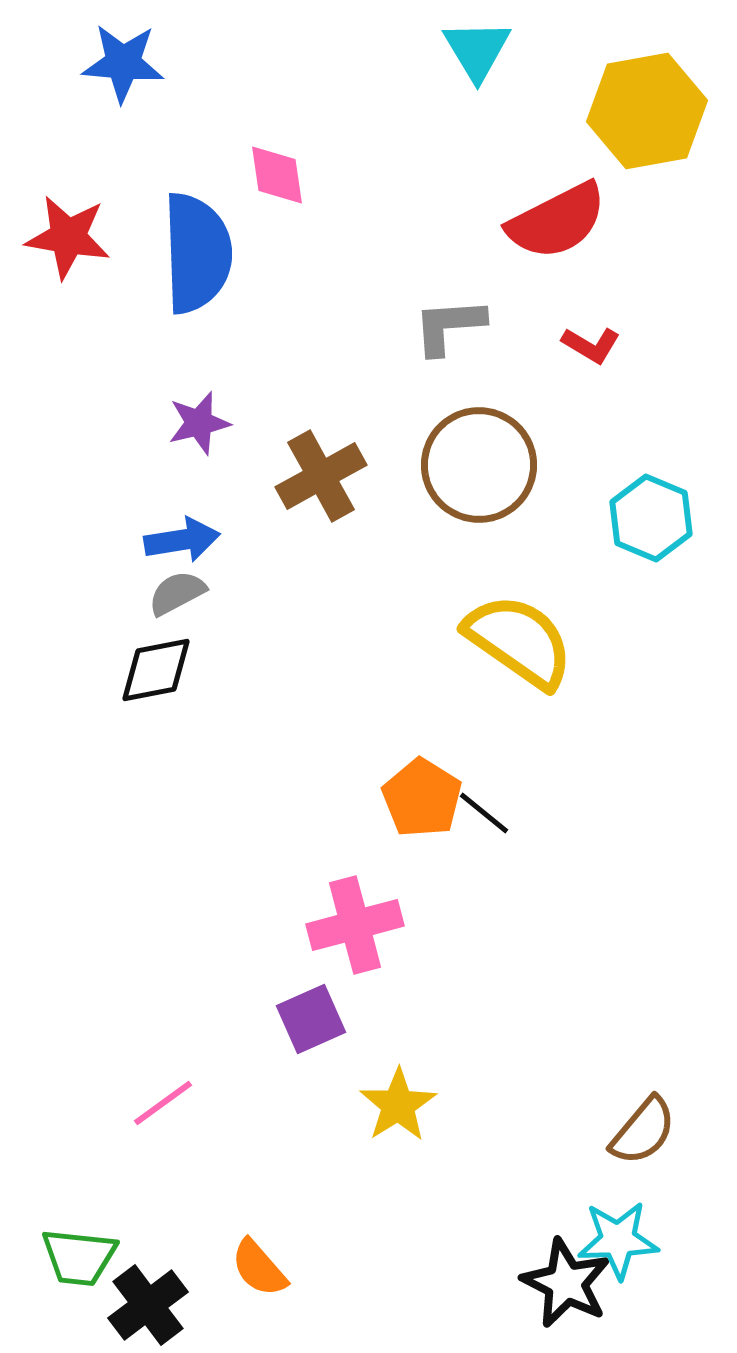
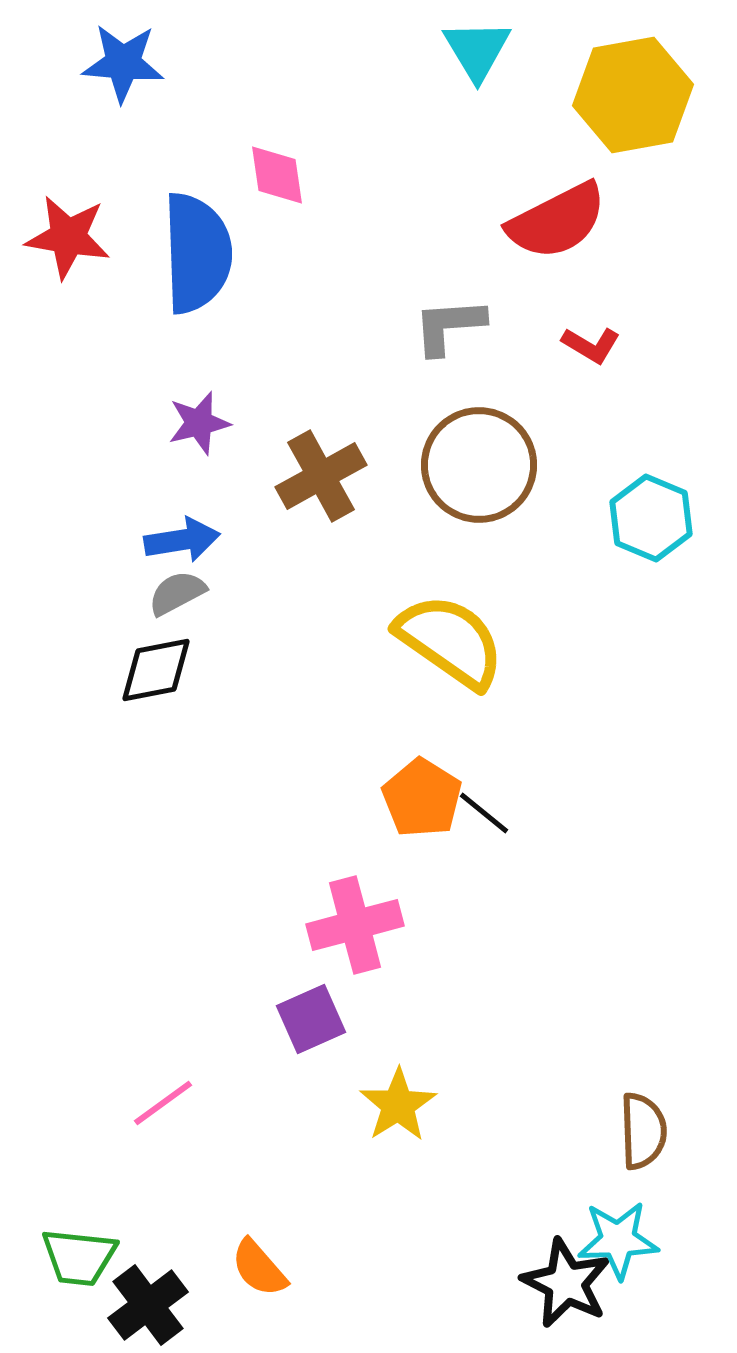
yellow hexagon: moved 14 px left, 16 px up
yellow semicircle: moved 69 px left
brown semicircle: rotated 42 degrees counterclockwise
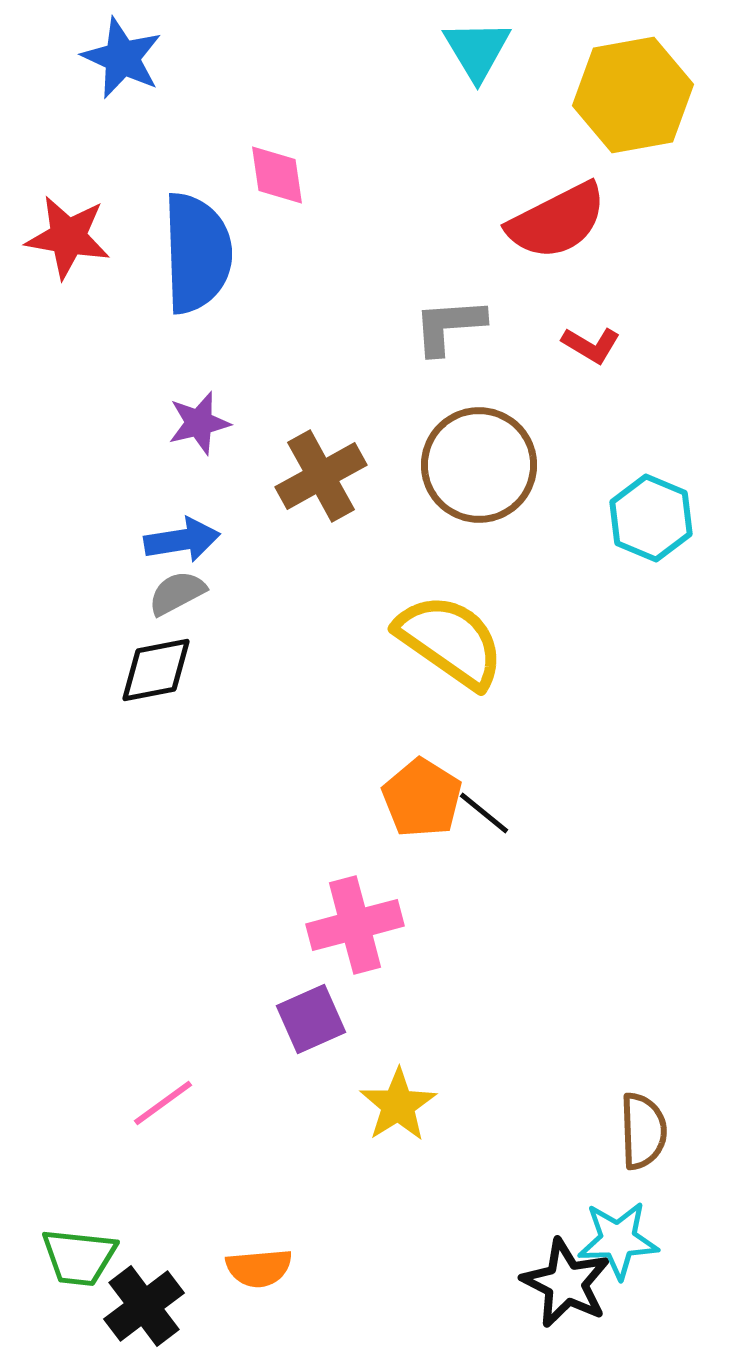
blue star: moved 1 px left, 5 px up; rotated 20 degrees clockwise
orange semicircle: rotated 54 degrees counterclockwise
black cross: moved 4 px left, 1 px down
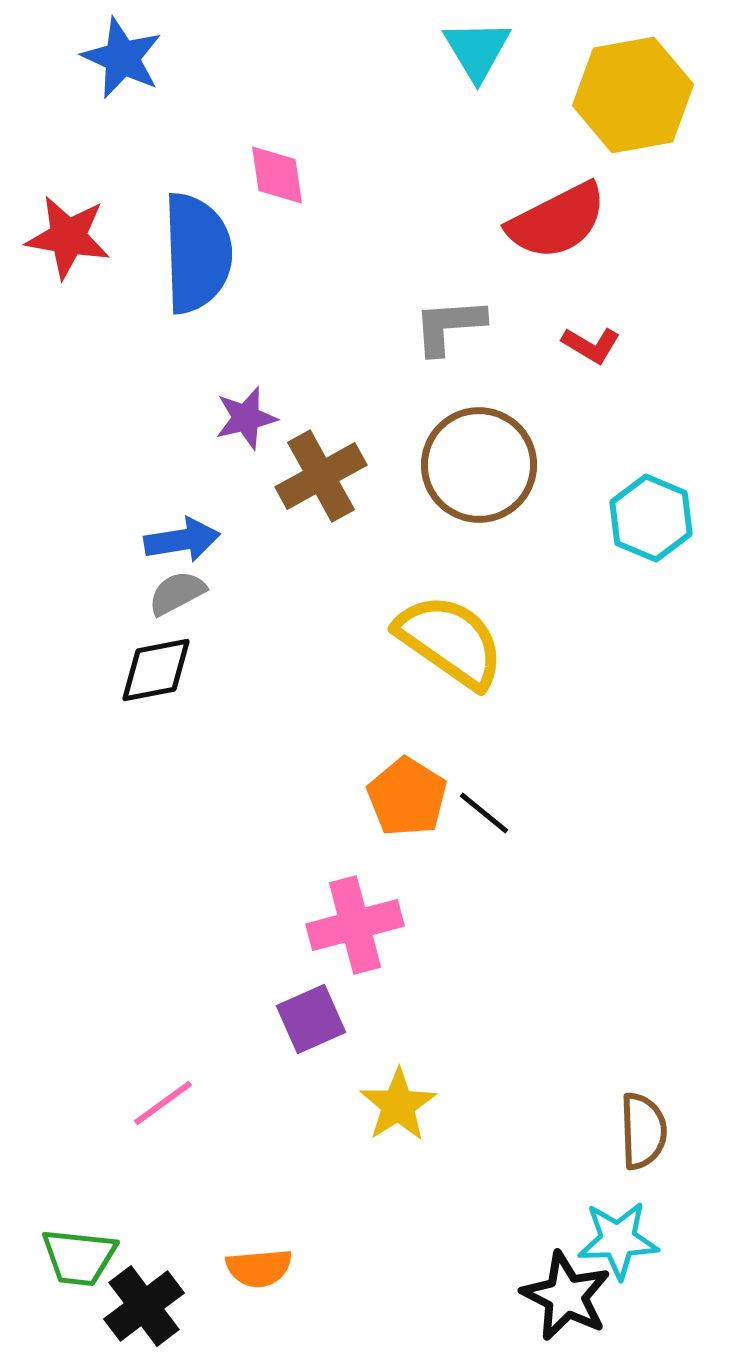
purple star: moved 47 px right, 5 px up
orange pentagon: moved 15 px left, 1 px up
black star: moved 13 px down
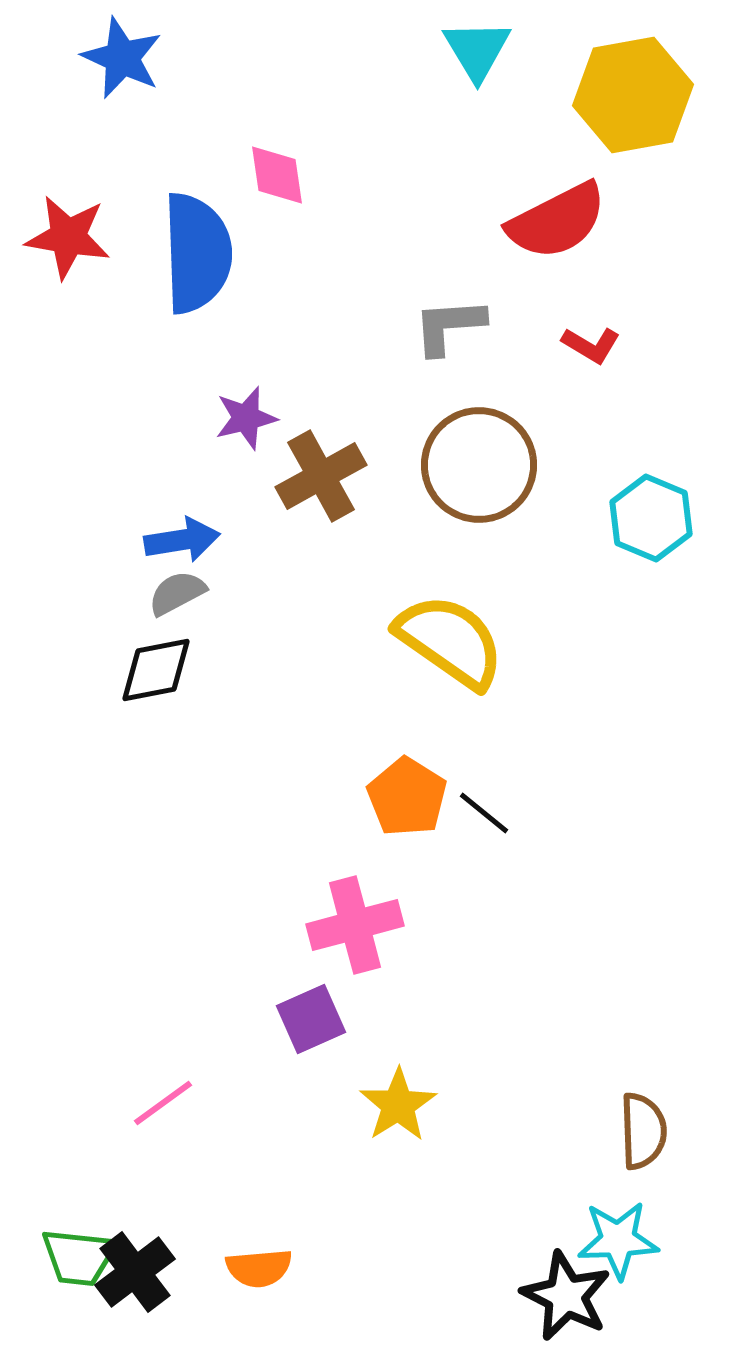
black cross: moved 9 px left, 34 px up
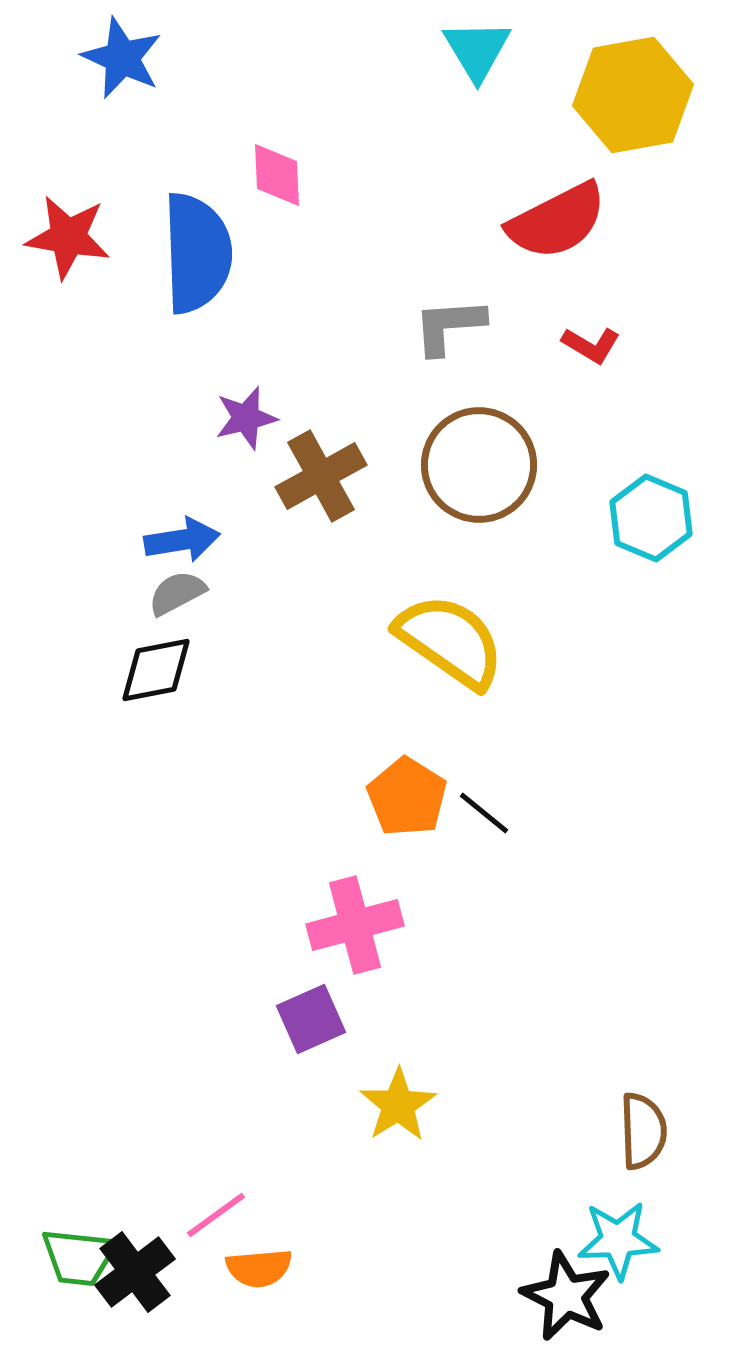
pink diamond: rotated 6 degrees clockwise
pink line: moved 53 px right, 112 px down
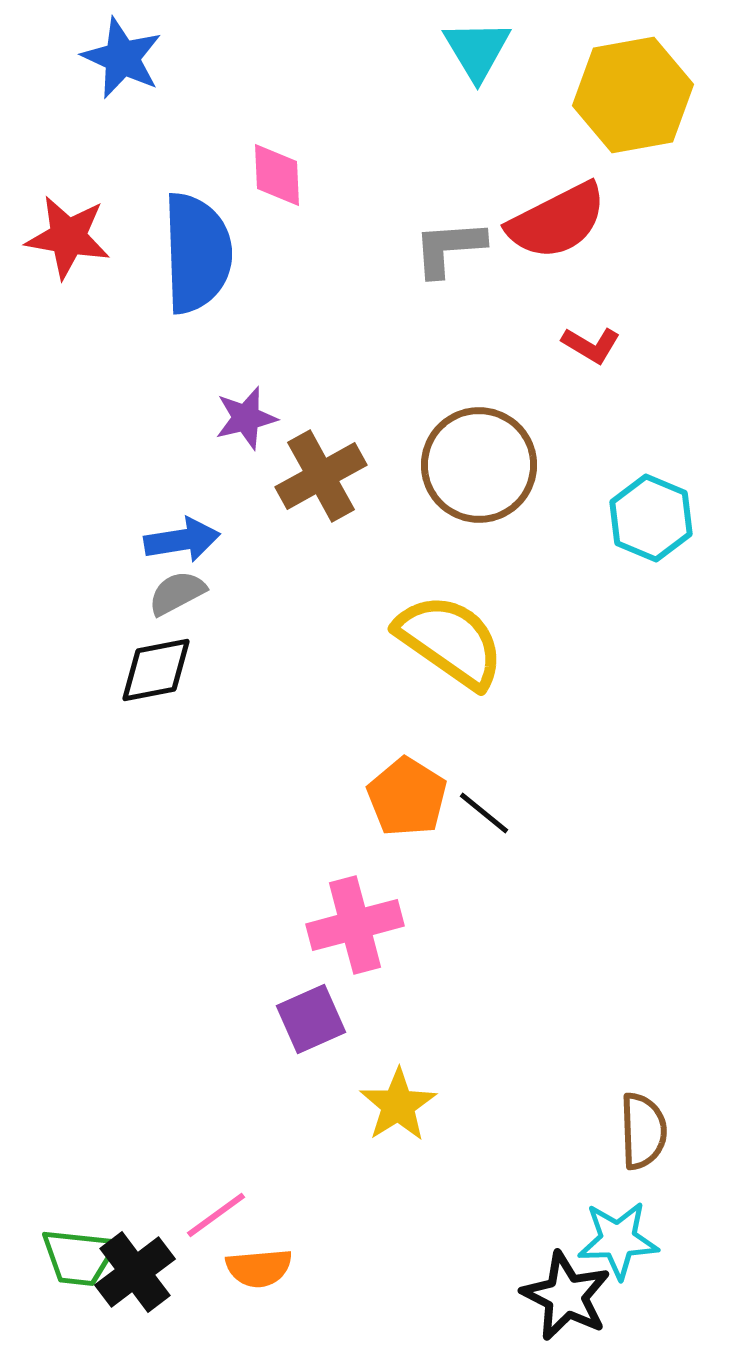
gray L-shape: moved 78 px up
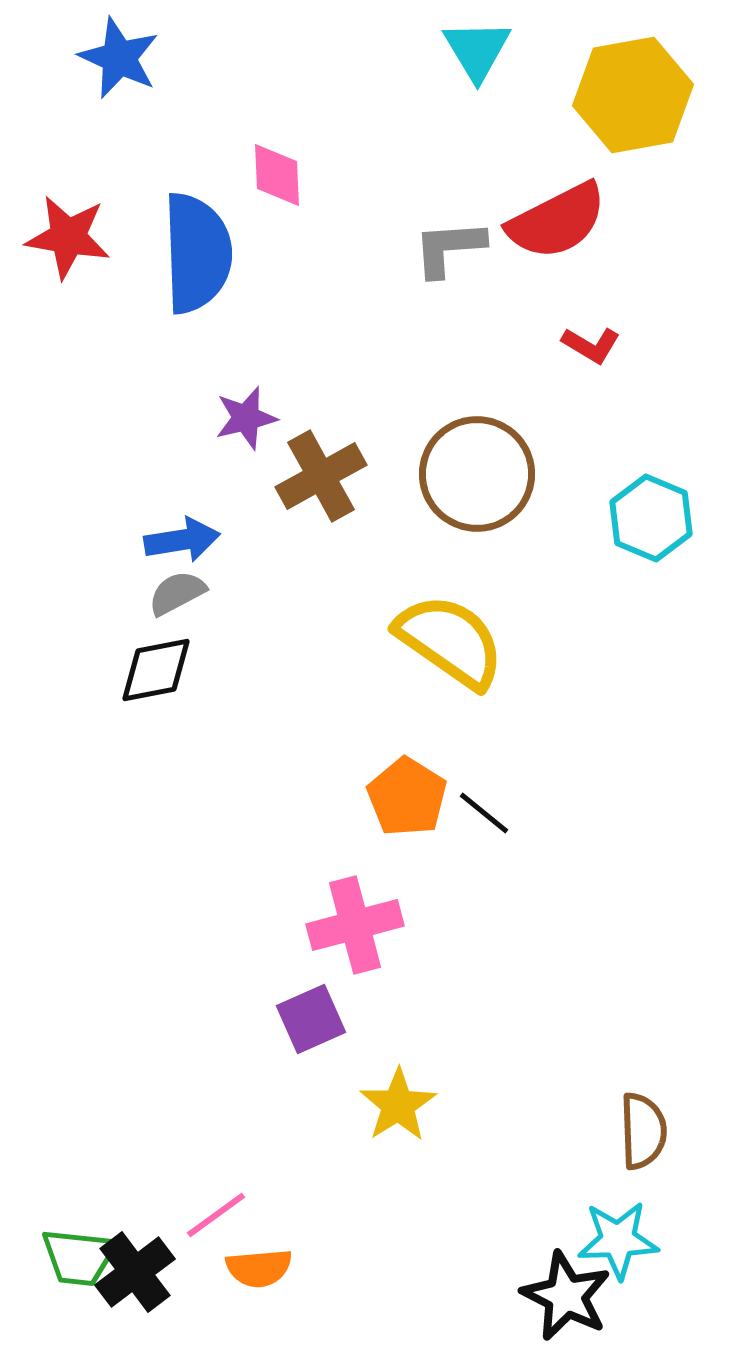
blue star: moved 3 px left
brown circle: moved 2 px left, 9 px down
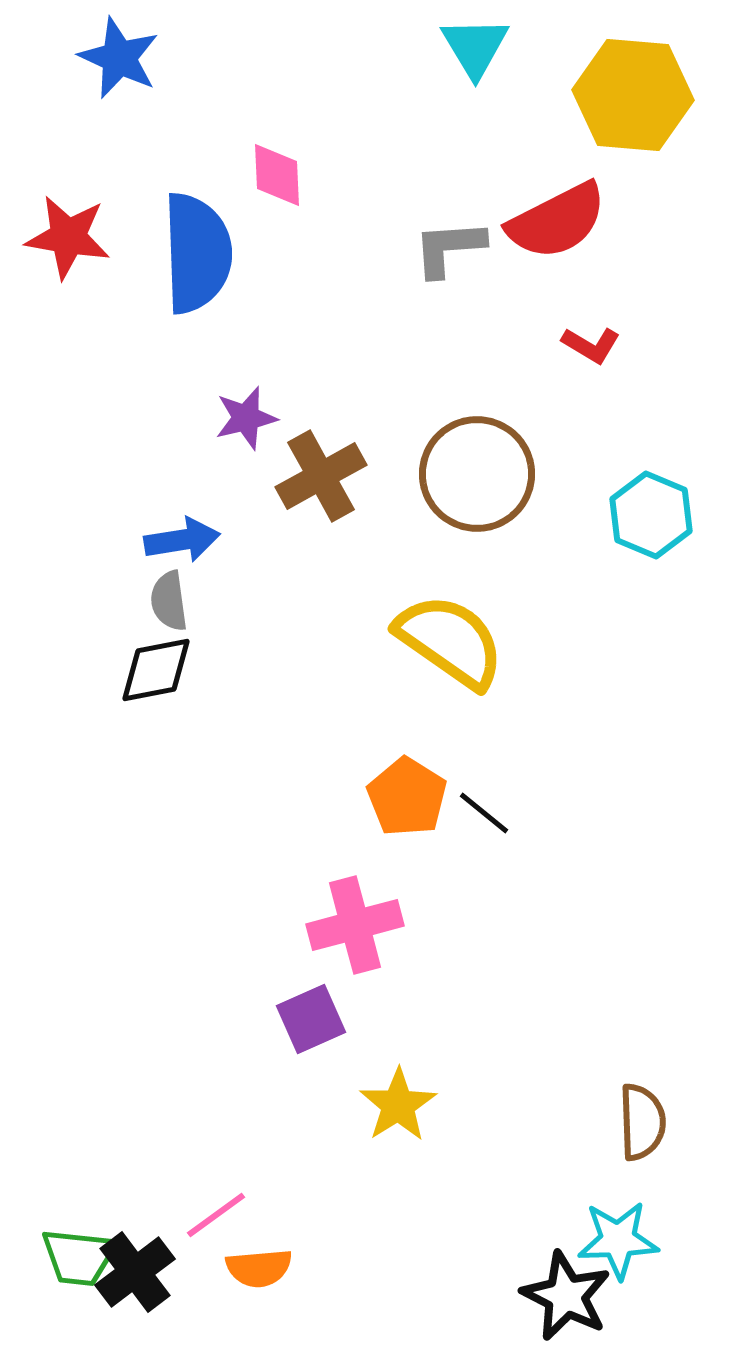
cyan triangle: moved 2 px left, 3 px up
yellow hexagon: rotated 15 degrees clockwise
cyan hexagon: moved 3 px up
gray semicircle: moved 8 px left, 8 px down; rotated 70 degrees counterclockwise
brown semicircle: moved 1 px left, 9 px up
